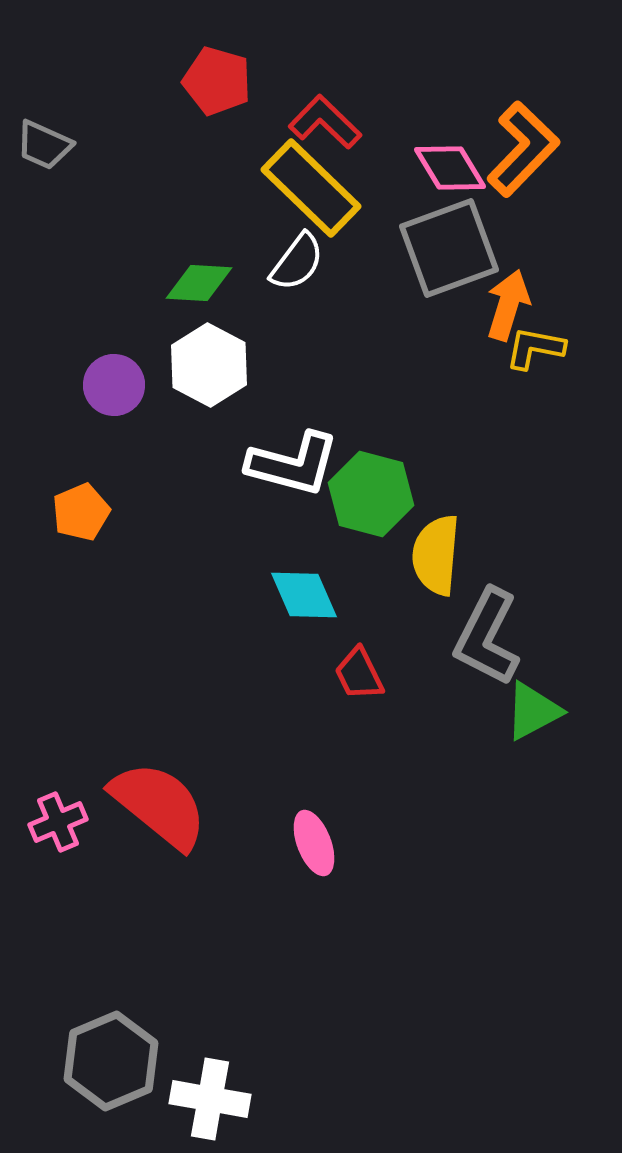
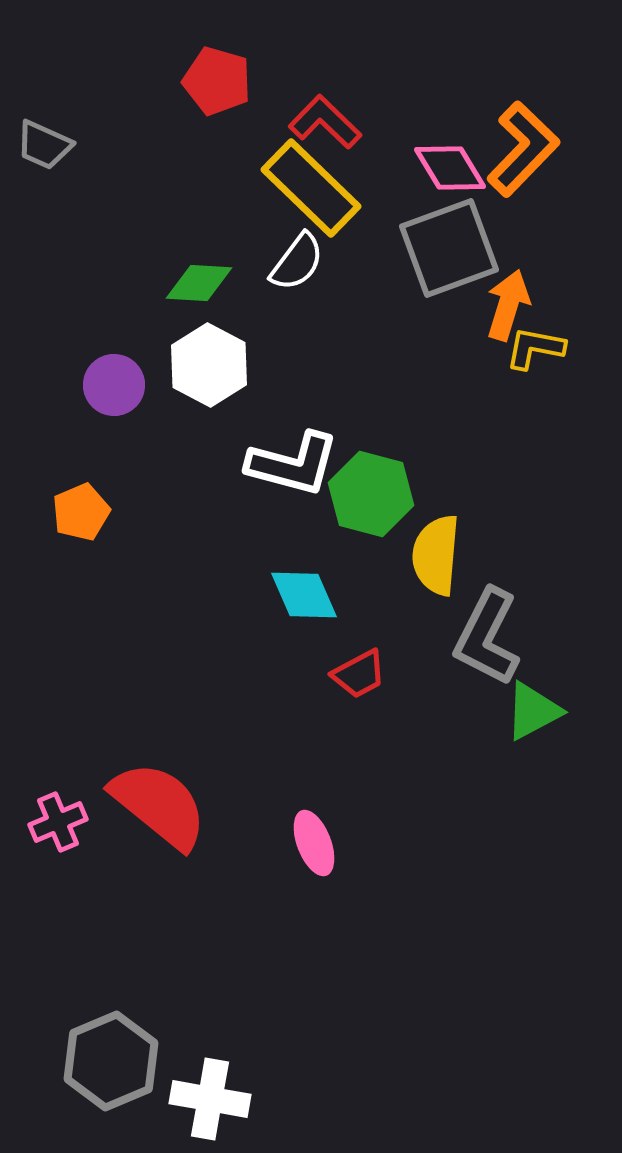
red trapezoid: rotated 92 degrees counterclockwise
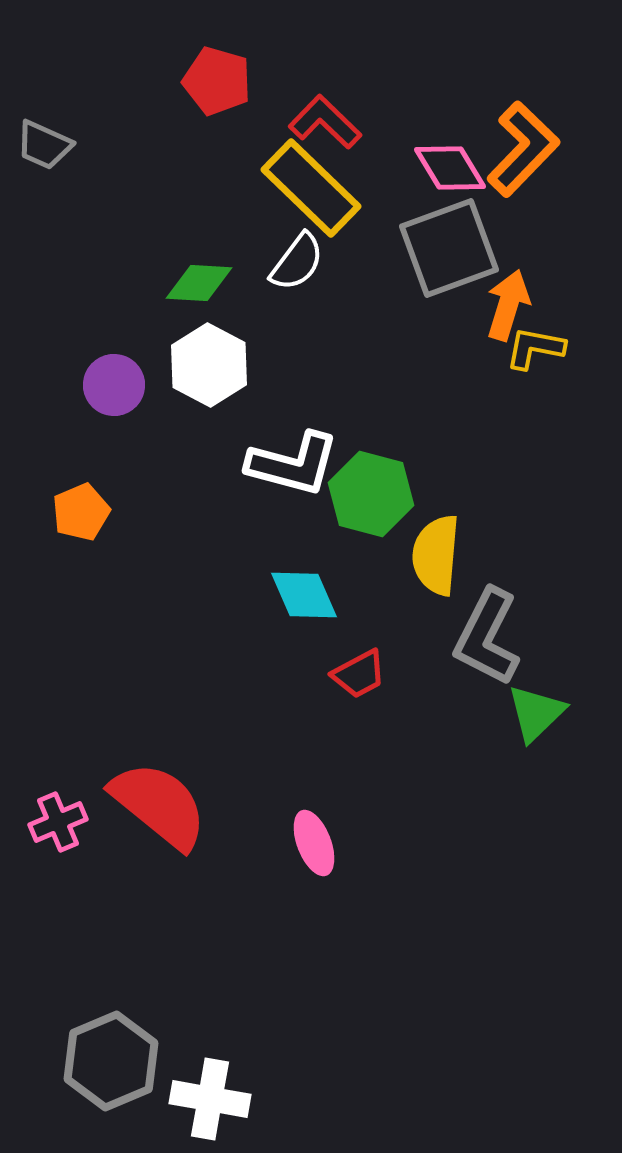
green triangle: moved 3 px right, 2 px down; rotated 16 degrees counterclockwise
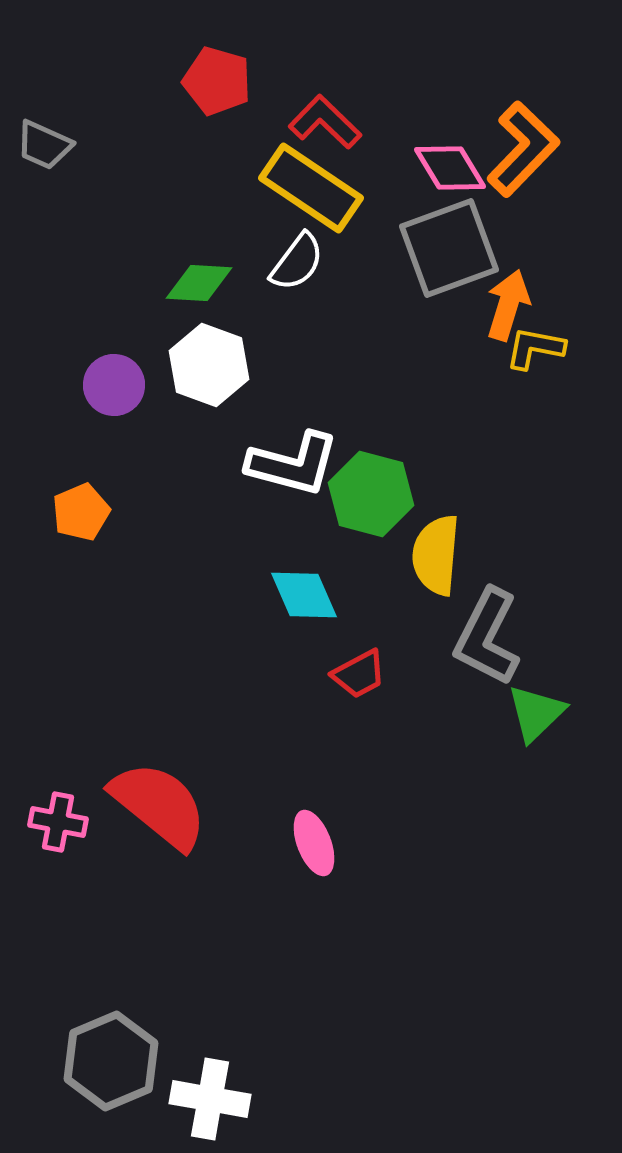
yellow rectangle: rotated 10 degrees counterclockwise
white hexagon: rotated 8 degrees counterclockwise
pink cross: rotated 34 degrees clockwise
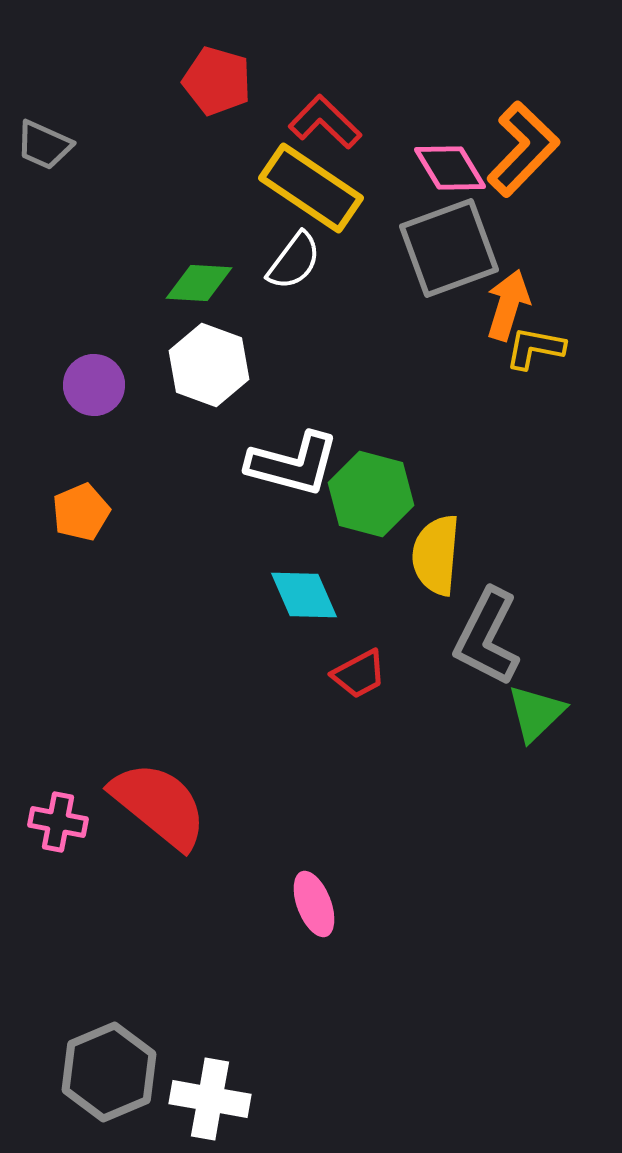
white semicircle: moved 3 px left, 1 px up
purple circle: moved 20 px left
pink ellipse: moved 61 px down
gray hexagon: moved 2 px left, 11 px down
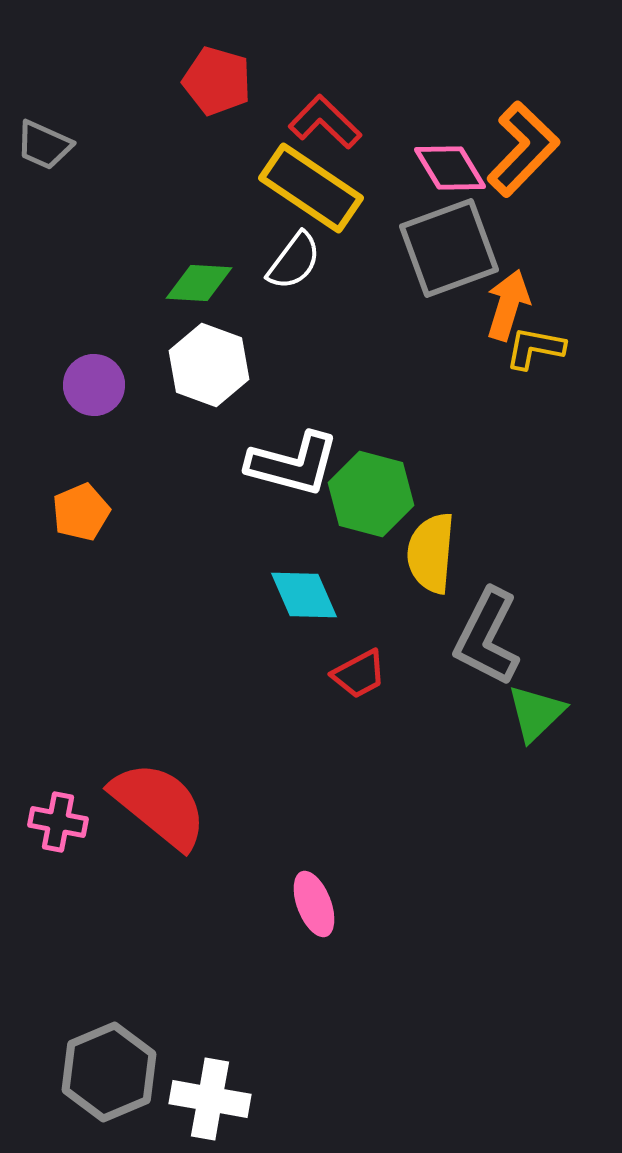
yellow semicircle: moved 5 px left, 2 px up
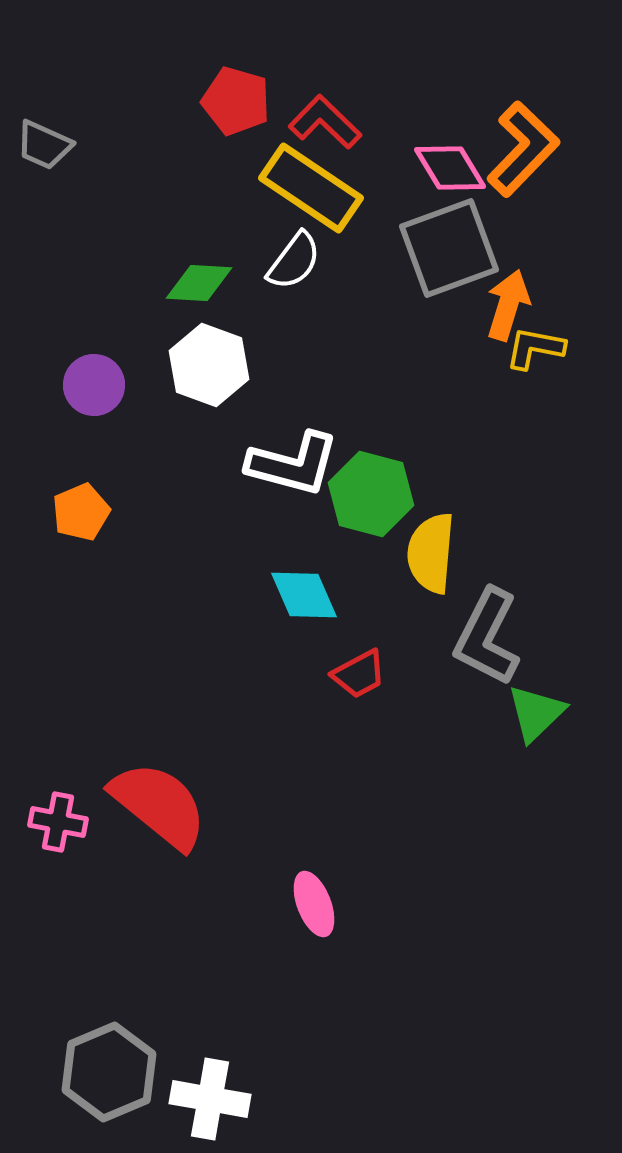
red pentagon: moved 19 px right, 20 px down
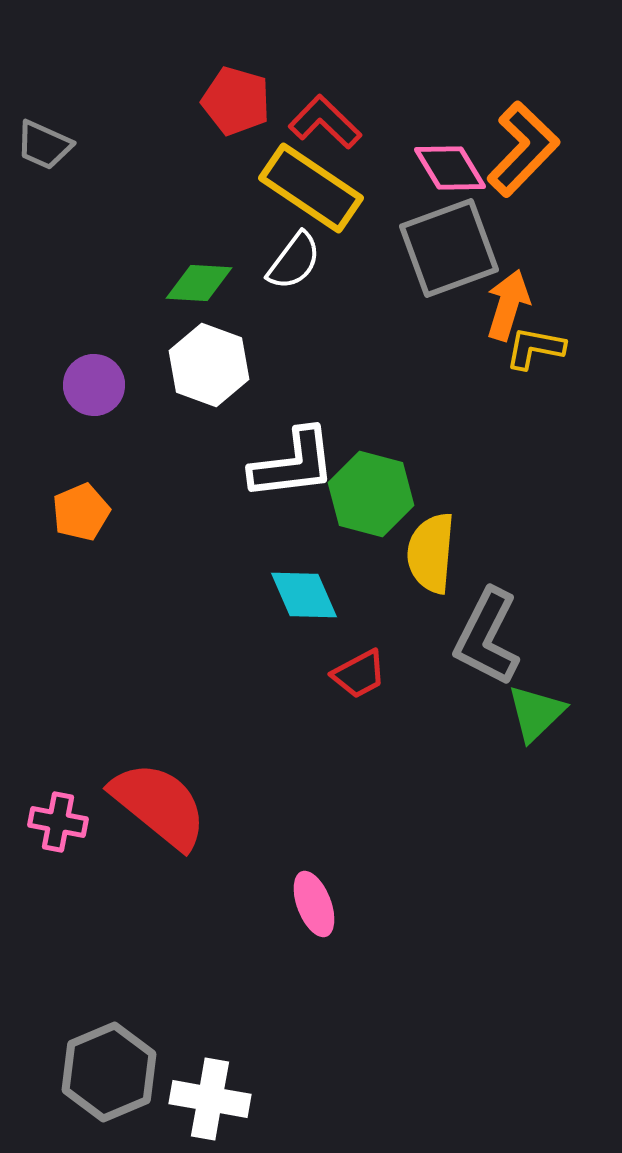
white L-shape: rotated 22 degrees counterclockwise
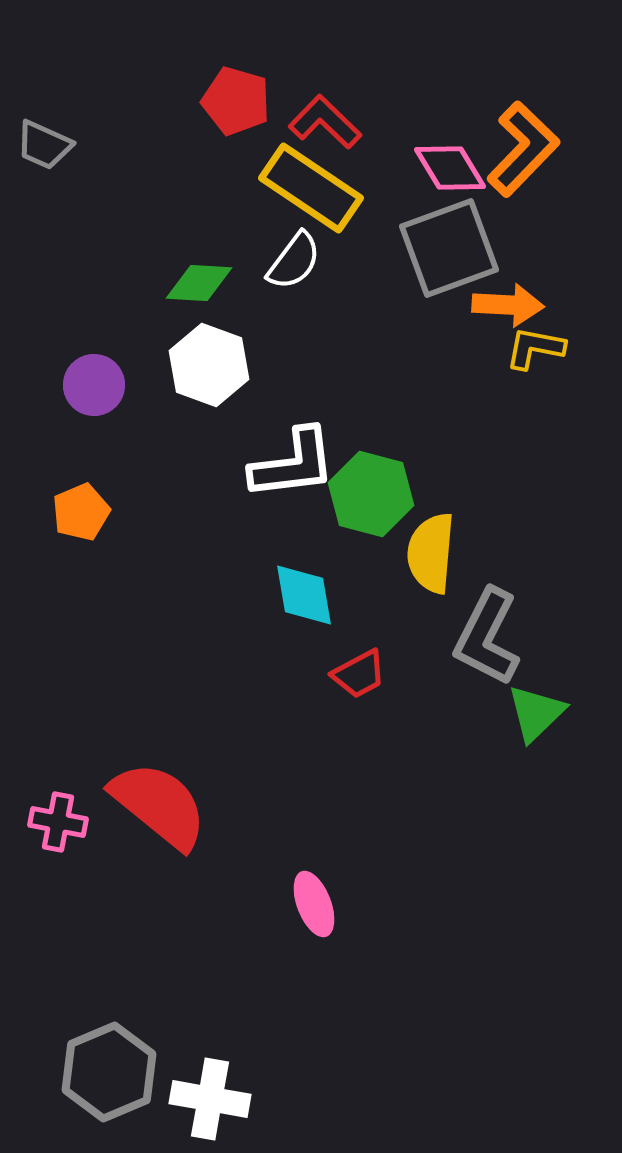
orange arrow: rotated 76 degrees clockwise
cyan diamond: rotated 14 degrees clockwise
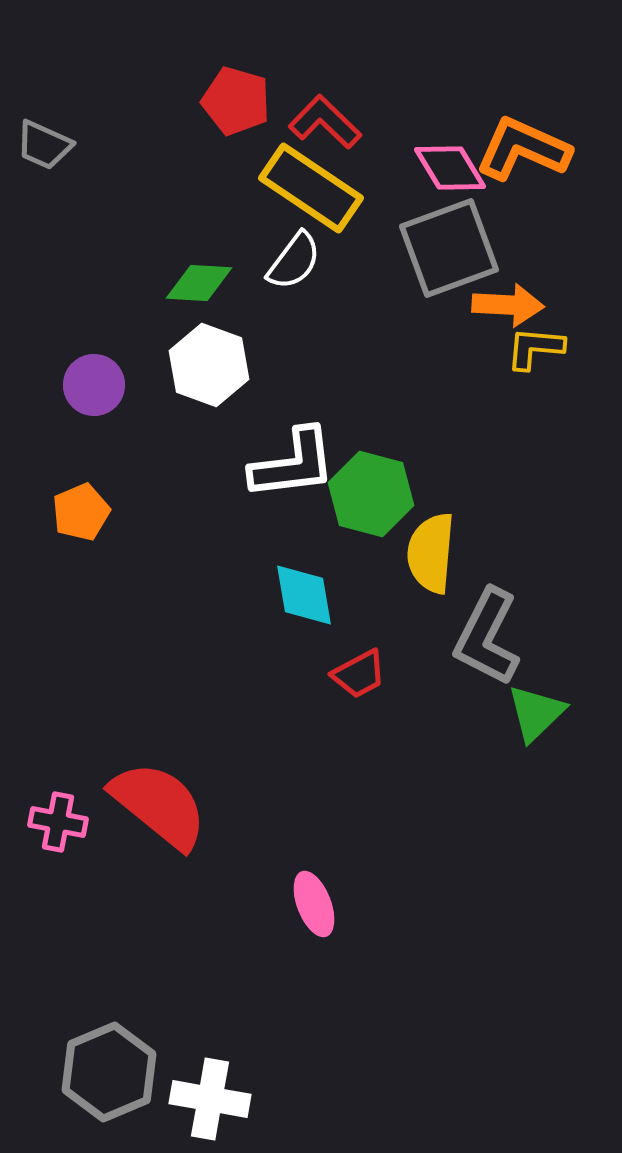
orange L-shape: rotated 110 degrees counterclockwise
yellow L-shape: rotated 6 degrees counterclockwise
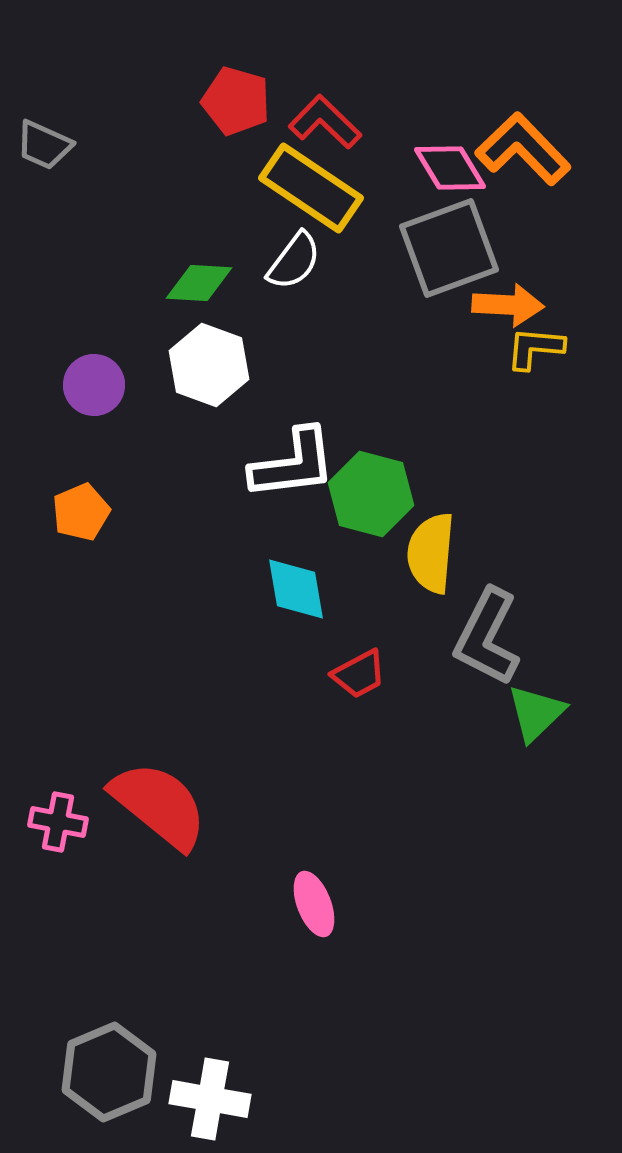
orange L-shape: rotated 22 degrees clockwise
cyan diamond: moved 8 px left, 6 px up
